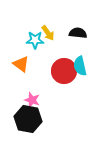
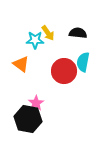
cyan semicircle: moved 3 px right, 4 px up; rotated 24 degrees clockwise
pink star: moved 4 px right, 3 px down; rotated 21 degrees clockwise
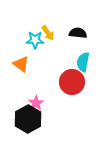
red circle: moved 8 px right, 11 px down
black hexagon: rotated 20 degrees clockwise
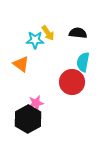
pink star: rotated 21 degrees clockwise
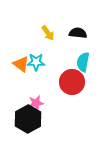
cyan star: moved 1 px right, 22 px down
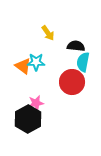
black semicircle: moved 2 px left, 13 px down
orange triangle: moved 2 px right, 2 px down
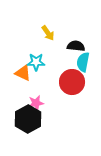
orange triangle: moved 7 px down; rotated 12 degrees counterclockwise
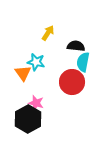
yellow arrow: rotated 112 degrees counterclockwise
cyan star: rotated 12 degrees clockwise
orange triangle: rotated 30 degrees clockwise
pink star: rotated 28 degrees clockwise
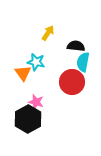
pink star: moved 1 px up
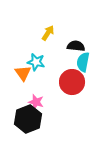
black hexagon: rotated 8 degrees clockwise
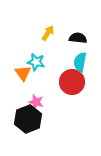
black semicircle: moved 2 px right, 8 px up
cyan semicircle: moved 3 px left
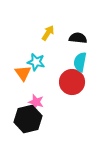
black hexagon: rotated 8 degrees clockwise
